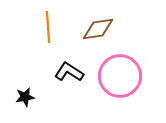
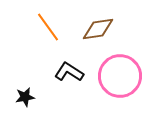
orange line: rotated 32 degrees counterclockwise
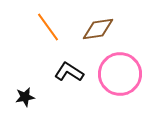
pink circle: moved 2 px up
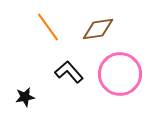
black L-shape: rotated 16 degrees clockwise
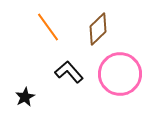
brown diamond: rotated 36 degrees counterclockwise
black star: rotated 18 degrees counterclockwise
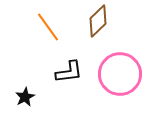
brown diamond: moved 8 px up
black L-shape: rotated 124 degrees clockwise
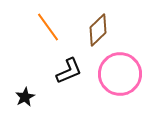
brown diamond: moved 9 px down
black L-shape: moved 1 px up; rotated 16 degrees counterclockwise
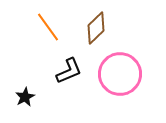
brown diamond: moved 2 px left, 2 px up
